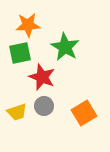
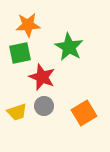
green star: moved 4 px right
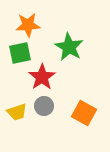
red star: rotated 16 degrees clockwise
orange square: rotated 30 degrees counterclockwise
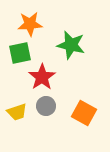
orange star: moved 2 px right, 1 px up
green star: moved 2 px right, 2 px up; rotated 16 degrees counterclockwise
gray circle: moved 2 px right
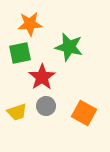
green star: moved 2 px left, 2 px down
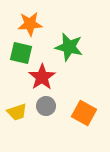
green square: moved 1 px right; rotated 25 degrees clockwise
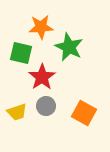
orange star: moved 11 px right, 3 px down
green star: rotated 12 degrees clockwise
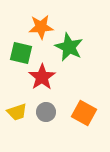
gray circle: moved 6 px down
